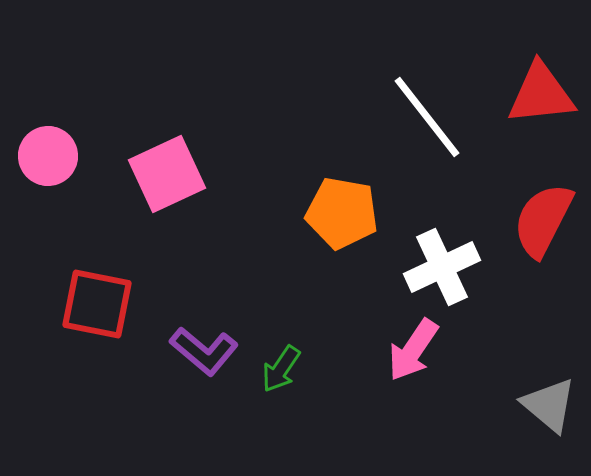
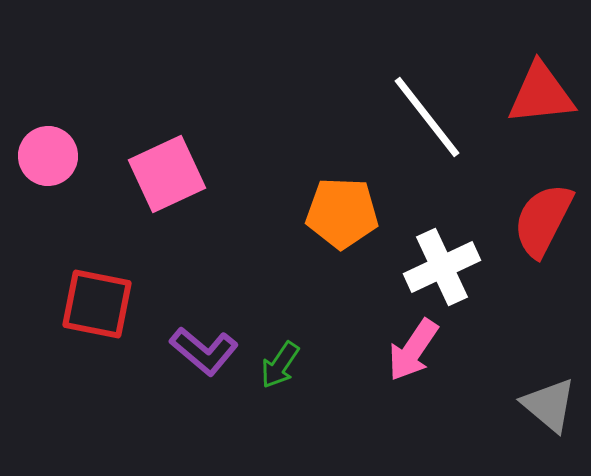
orange pentagon: rotated 8 degrees counterclockwise
green arrow: moved 1 px left, 4 px up
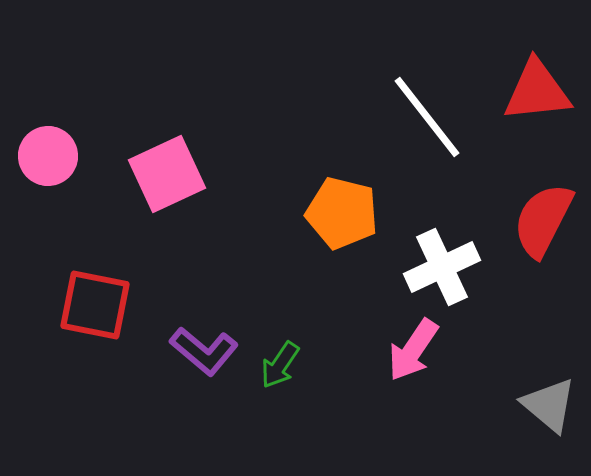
red triangle: moved 4 px left, 3 px up
orange pentagon: rotated 12 degrees clockwise
red square: moved 2 px left, 1 px down
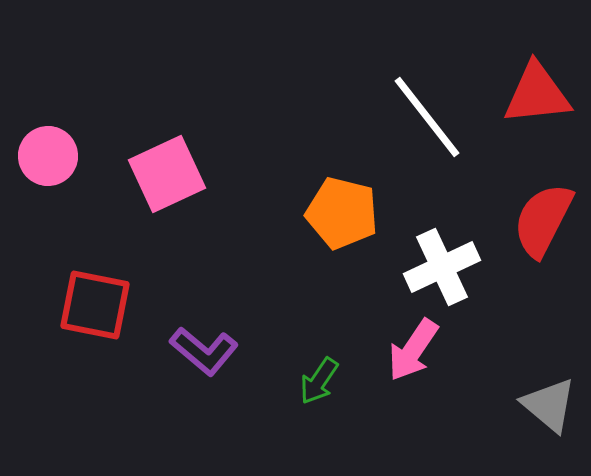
red triangle: moved 3 px down
green arrow: moved 39 px right, 16 px down
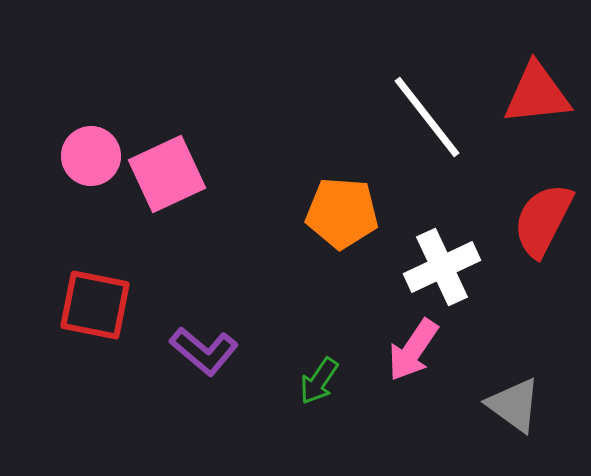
pink circle: moved 43 px right
orange pentagon: rotated 10 degrees counterclockwise
gray triangle: moved 35 px left; rotated 4 degrees counterclockwise
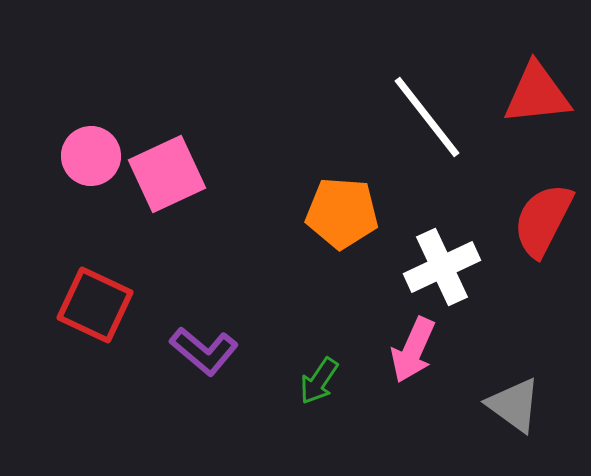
red square: rotated 14 degrees clockwise
pink arrow: rotated 10 degrees counterclockwise
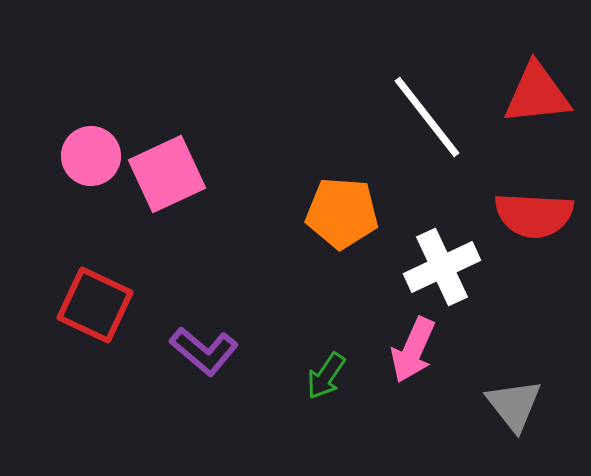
red semicircle: moved 9 px left, 5 px up; rotated 114 degrees counterclockwise
green arrow: moved 7 px right, 5 px up
gray triangle: rotated 16 degrees clockwise
